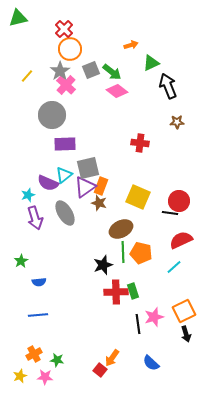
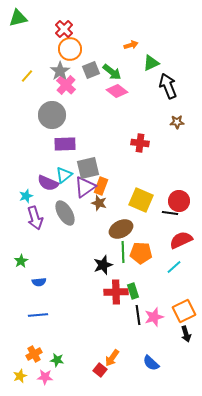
cyan star at (28, 195): moved 2 px left, 1 px down
yellow square at (138, 197): moved 3 px right, 3 px down
orange pentagon at (141, 253): rotated 10 degrees counterclockwise
black line at (138, 324): moved 9 px up
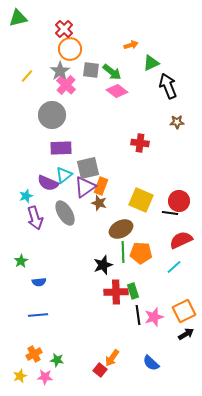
gray square at (91, 70): rotated 30 degrees clockwise
purple rectangle at (65, 144): moved 4 px left, 4 px down
black arrow at (186, 334): rotated 105 degrees counterclockwise
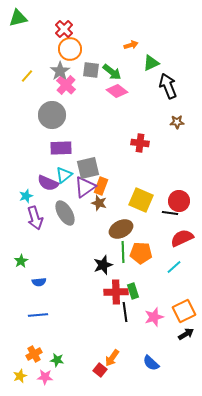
red semicircle at (181, 240): moved 1 px right, 2 px up
black line at (138, 315): moved 13 px left, 3 px up
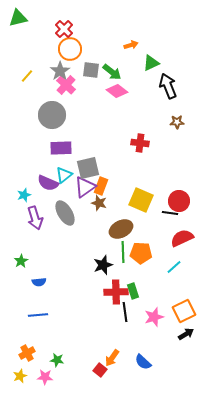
cyan star at (26, 196): moved 2 px left, 1 px up
orange cross at (34, 354): moved 7 px left, 1 px up
blue semicircle at (151, 363): moved 8 px left, 1 px up
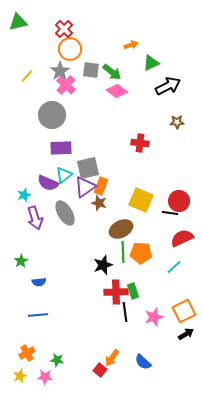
green triangle at (18, 18): moved 4 px down
black arrow at (168, 86): rotated 85 degrees clockwise
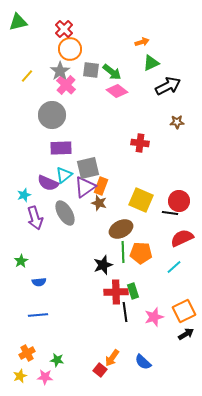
orange arrow at (131, 45): moved 11 px right, 3 px up
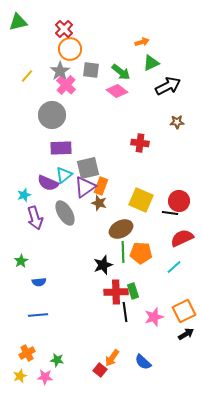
green arrow at (112, 72): moved 9 px right
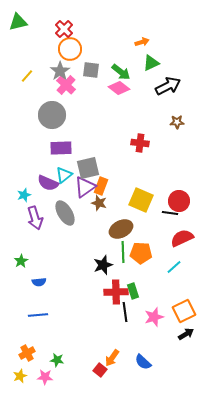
pink diamond at (117, 91): moved 2 px right, 3 px up
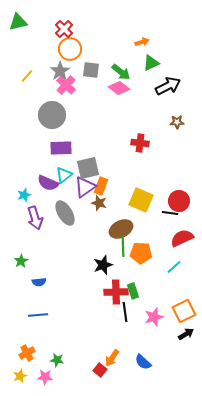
green line at (123, 252): moved 6 px up
